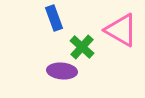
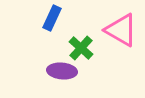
blue rectangle: moved 2 px left; rotated 45 degrees clockwise
green cross: moved 1 px left, 1 px down
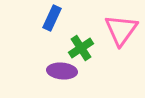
pink triangle: rotated 36 degrees clockwise
green cross: rotated 15 degrees clockwise
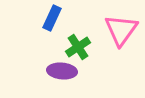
green cross: moved 3 px left, 1 px up
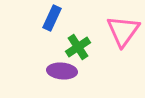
pink triangle: moved 2 px right, 1 px down
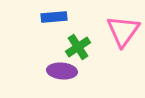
blue rectangle: moved 2 px right, 1 px up; rotated 60 degrees clockwise
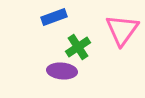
blue rectangle: rotated 15 degrees counterclockwise
pink triangle: moved 1 px left, 1 px up
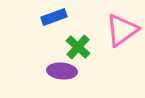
pink triangle: rotated 18 degrees clockwise
green cross: rotated 15 degrees counterclockwise
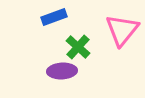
pink triangle: rotated 15 degrees counterclockwise
purple ellipse: rotated 8 degrees counterclockwise
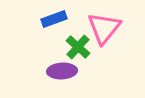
blue rectangle: moved 2 px down
pink triangle: moved 18 px left, 2 px up
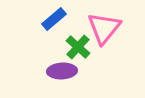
blue rectangle: rotated 20 degrees counterclockwise
